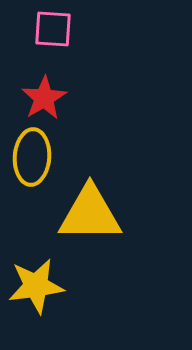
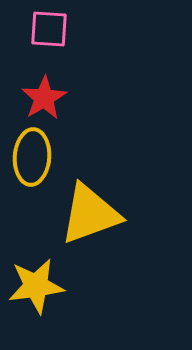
pink square: moved 4 px left
yellow triangle: rotated 20 degrees counterclockwise
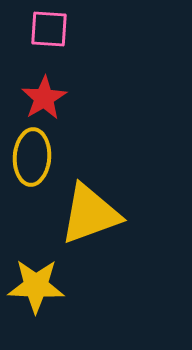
yellow star: rotated 10 degrees clockwise
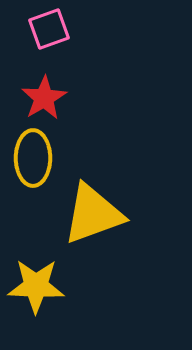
pink square: rotated 24 degrees counterclockwise
yellow ellipse: moved 1 px right, 1 px down; rotated 4 degrees counterclockwise
yellow triangle: moved 3 px right
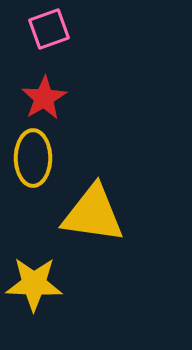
yellow triangle: rotated 28 degrees clockwise
yellow star: moved 2 px left, 2 px up
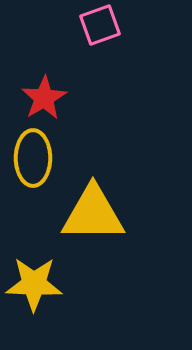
pink square: moved 51 px right, 4 px up
yellow triangle: rotated 8 degrees counterclockwise
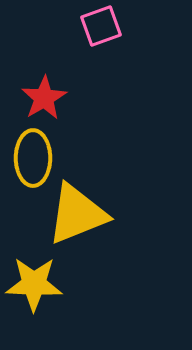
pink square: moved 1 px right, 1 px down
yellow triangle: moved 16 px left; rotated 22 degrees counterclockwise
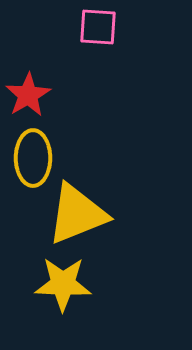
pink square: moved 3 px left, 1 px down; rotated 24 degrees clockwise
red star: moved 16 px left, 3 px up
yellow star: moved 29 px right
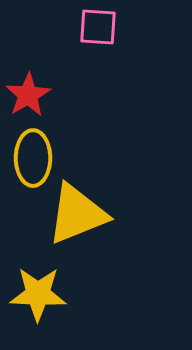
yellow star: moved 25 px left, 10 px down
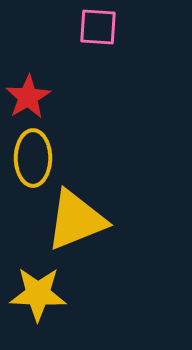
red star: moved 2 px down
yellow triangle: moved 1 px left, 6 px down
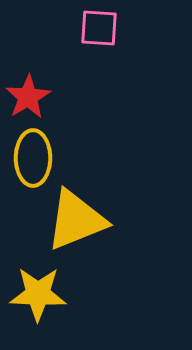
pink square: moved 1 px right, 1 px down
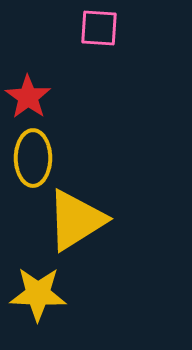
red star: rotated 6 degrees counterclockwise
yellow triangle: rotated 10 degrees counterclockwise
